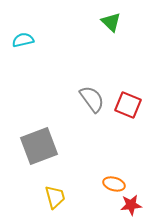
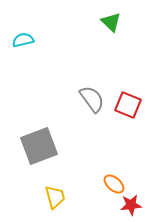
orange ellipse: rotated 25 degrees clockwise
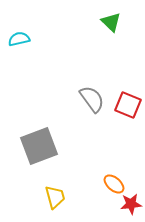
cyan semicircle: moved 4 px left, 1 px up
red star: moved 1 px up
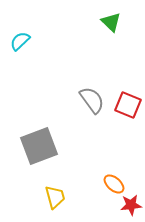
cyan semicircle: moved 1 px right, 2 px down; rotated 30 degrees counterclockwise
gray semicircle: moved 1 px down
red star: moved 1 px down
